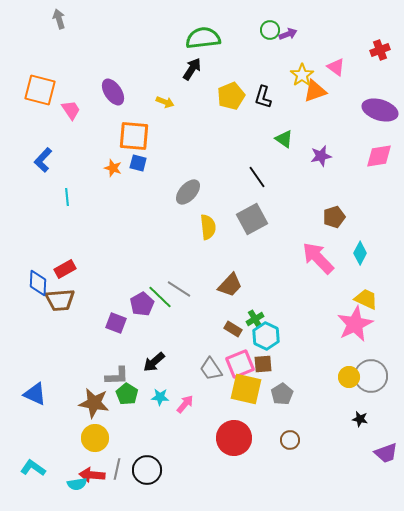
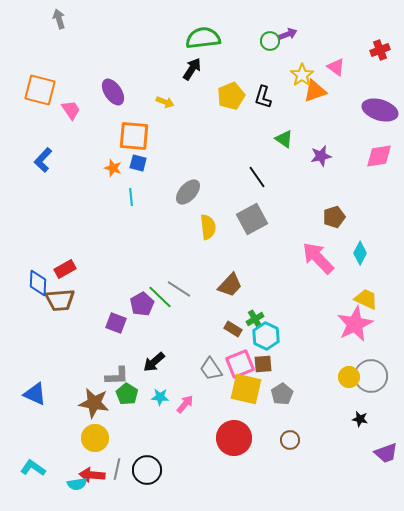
green circle at (270, 30): moved 11 px down
cyan line at (67, 197): moved 64 px right
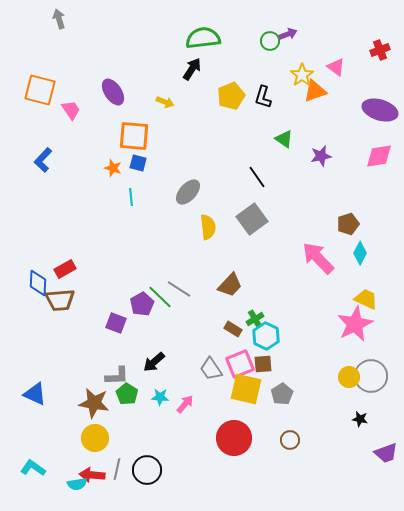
brown pentagon at (334, 217): moved 14 px right, 7 px down
gray square at (252, 219): rotated 8 degrees counterclockwise
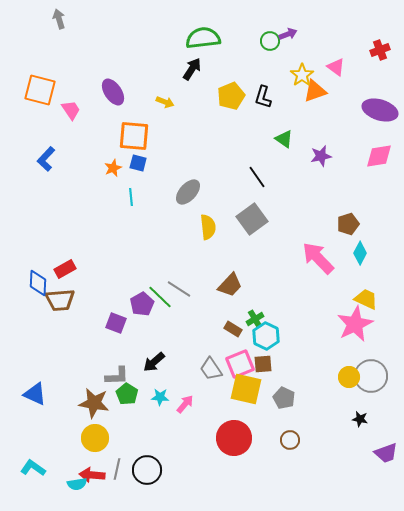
blue L-shape at (43, 160): moved 3 px right, 1 px up
orange star at (113, 168): rotated 30 degrees clockwise
gray pentagon at (282, 394): moved 2 px right, 4 px down; rotated 15 degrees counterclockwise
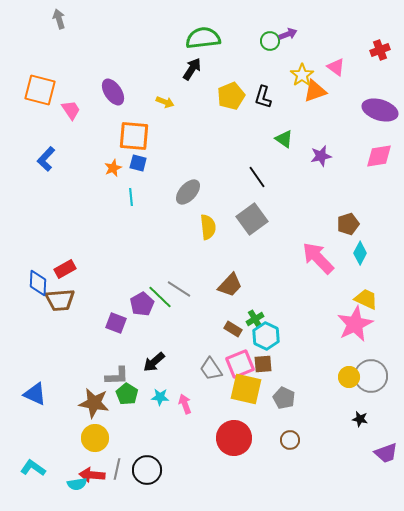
pink arrow at (185, 404): rotated 60 degrees counterclockwise
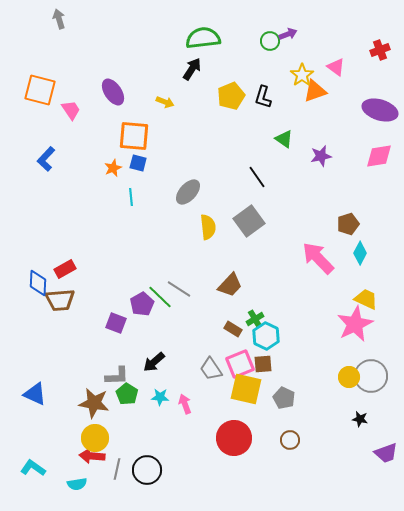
gray square at (252, 219): moved 3 px left, 2 px down
red arrow at (92, 475): moved 19 px up
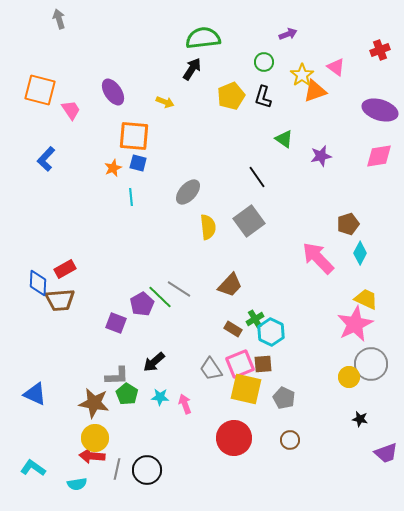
green circle at (270, 41): moved 6 px left, 21 px down
cyan hexagon at (266, 336): moved 5 px right, 4 px up
gray circle at (371, 376): moved 12 px up
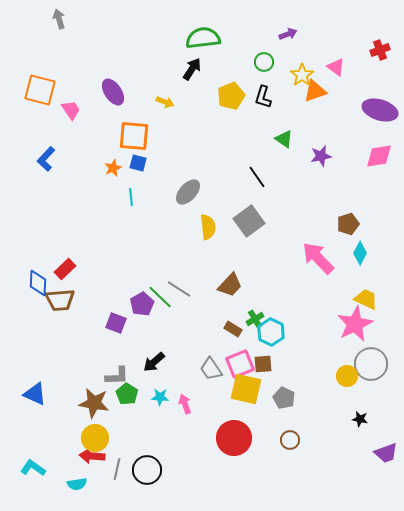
red rectangle at (65, 269): rotated 15 degrees counterclockwise
yellow circle at (349, 377): moved 2 px left, 1 px up
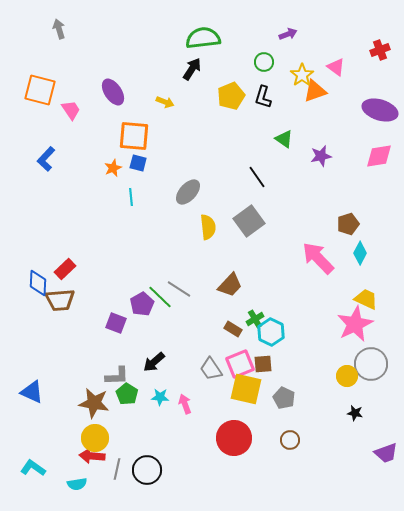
gray arrow at (59, 19): moved 10 px down
blue triangle at (35, 394): moved 3 px left, 2 px up
black star at (360, 419): moved 5 px left, 6 px up
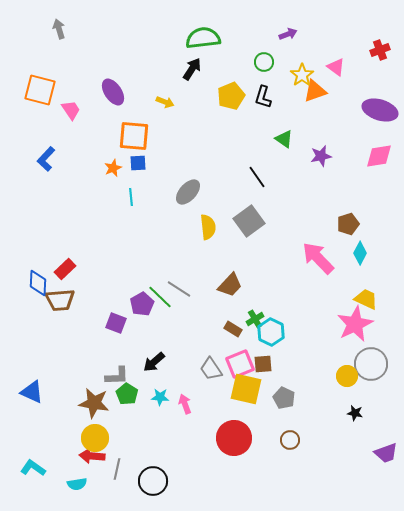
blue square at (138, 163): rotated 18 degrees counterclockwise
black circle at (147, 470): moved 6 px right, 11 px down
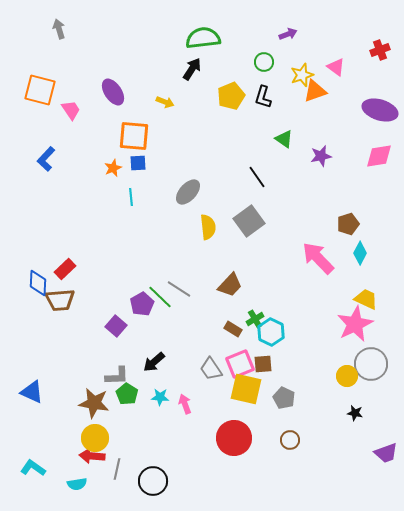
yellow star at (302, 75): rotated 15 degrees clockwise
purple square at (116, 323): moved 3 px down; rotated 20 degrees clockwise
